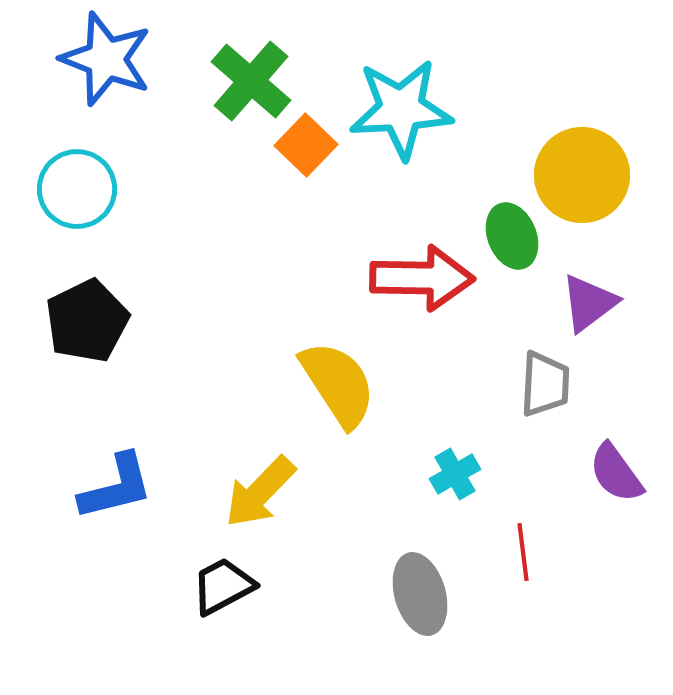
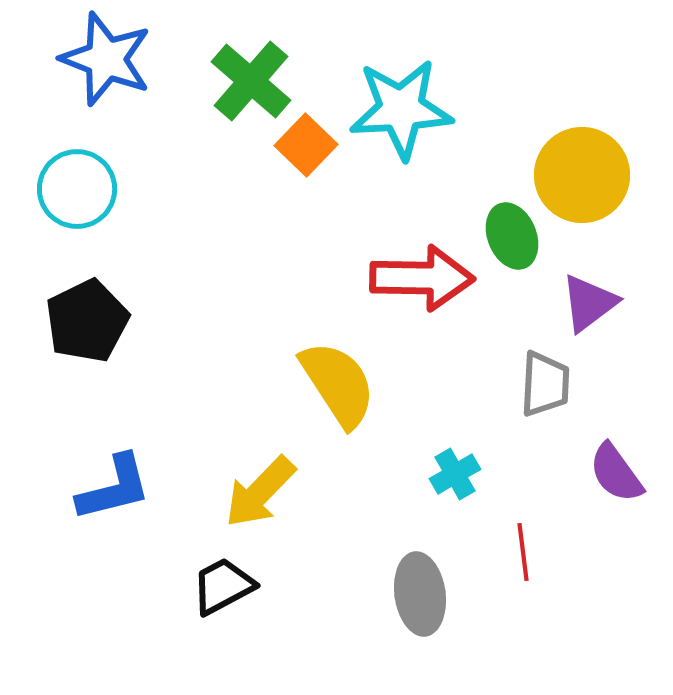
blue L-shape: moved 2 px left, 1 px down
gray ellipse: rotated 8 degrees clockwise
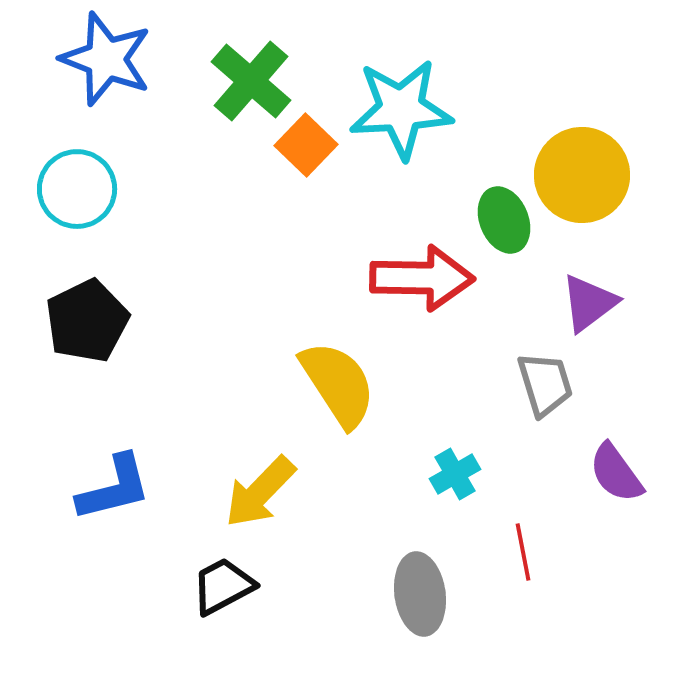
green ellipse: moved 8 px left, 16 px up
gray trapezoid: rotated 20 degrees counterclockwise
red line: rotated 4 degrees counterclockwise
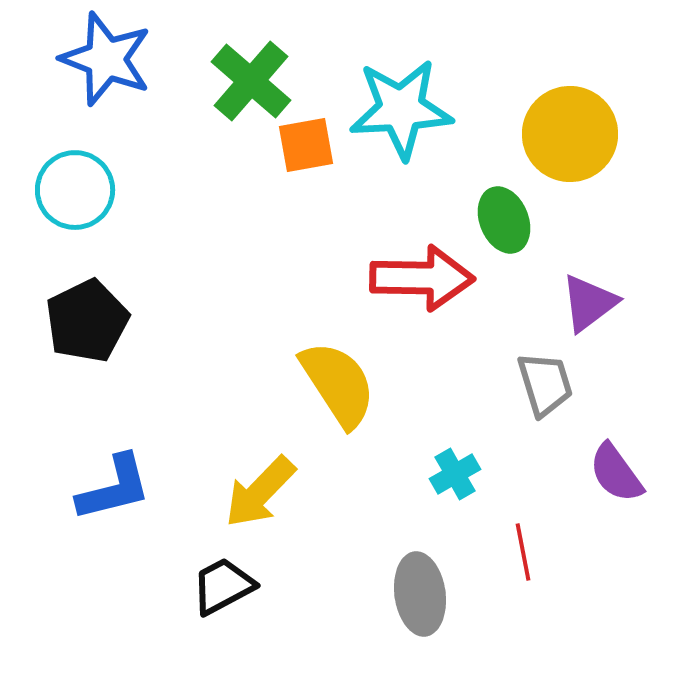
orange square: rotated 36 degrees clockwise
yellow circle: moved 12 px left, 41 px up
cyan circle: moved 2 px left, 1 px down
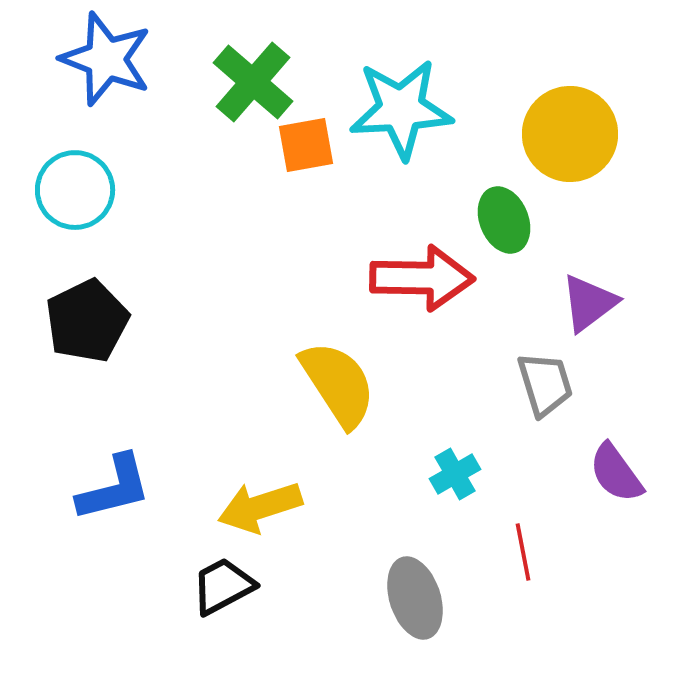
green cross: moved 2 px right, 1 px down
yellow arrow: moved 15 px down; rotated 28 degrees clockwise
gray ellipse: moved 5 px left, 4 px down; rotated 10 degrees counterclockwise
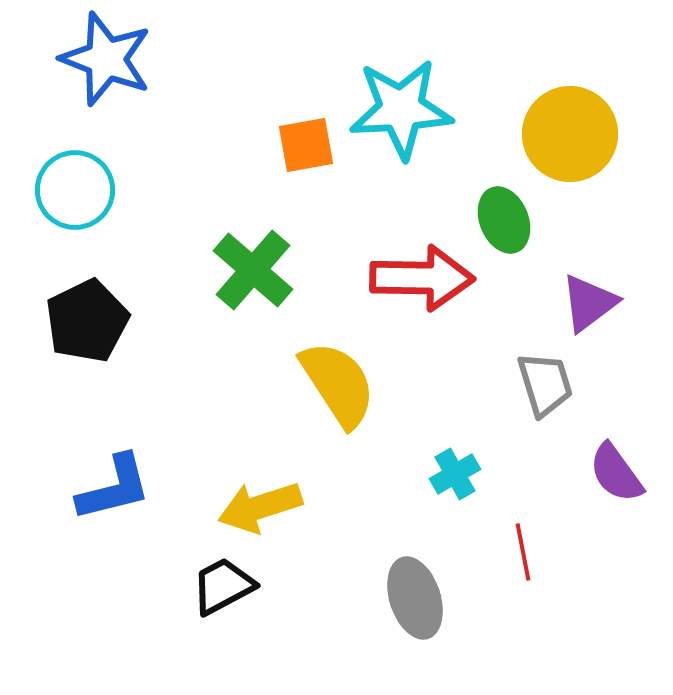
green cross: moved 188 px down
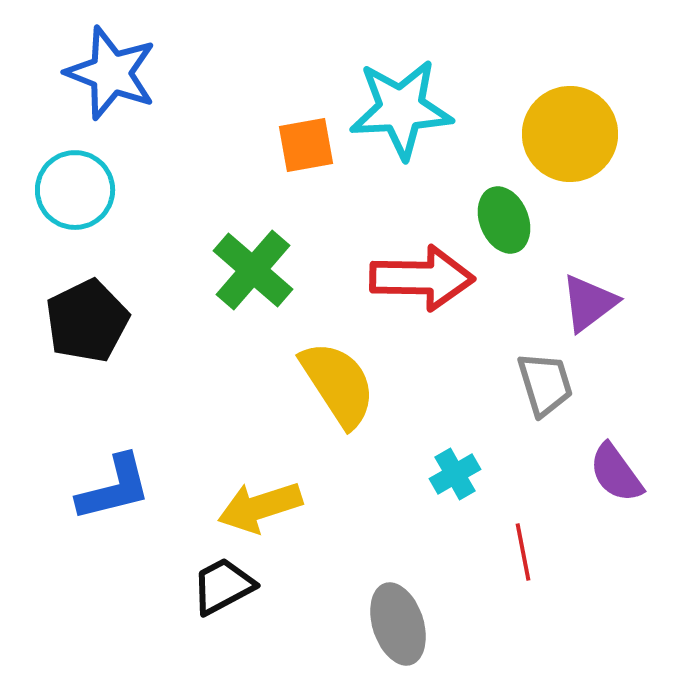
blue star: moved 5 px right, 14 px down
gray ellipse: moved 17 px left, 26 px down
